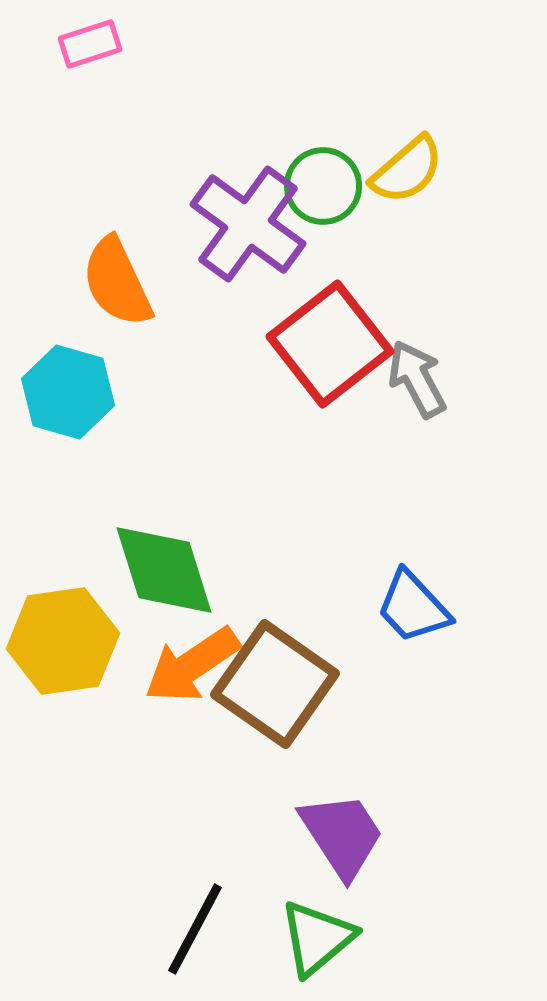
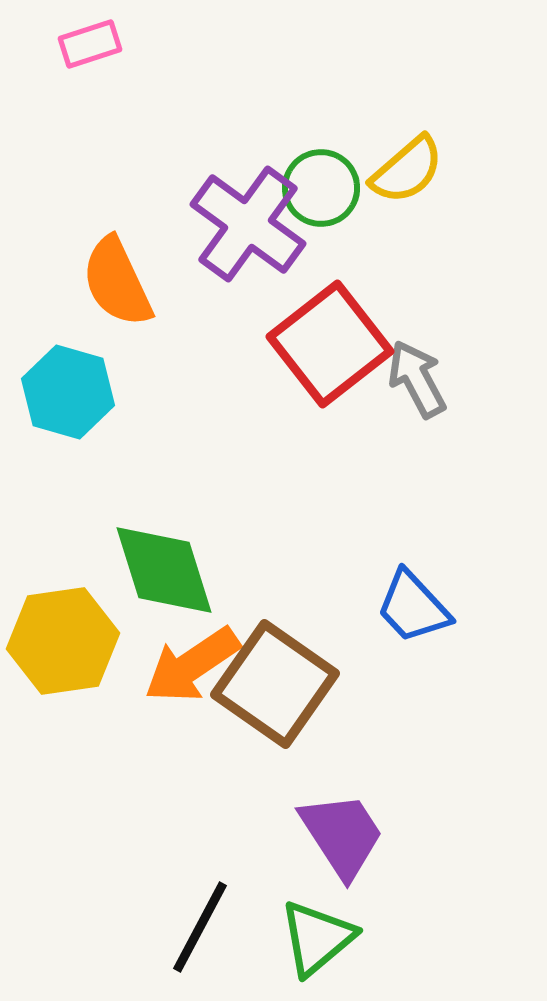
green circle: moved 2 px left, 2 px down
black line: moved 5 px right, 2 px up
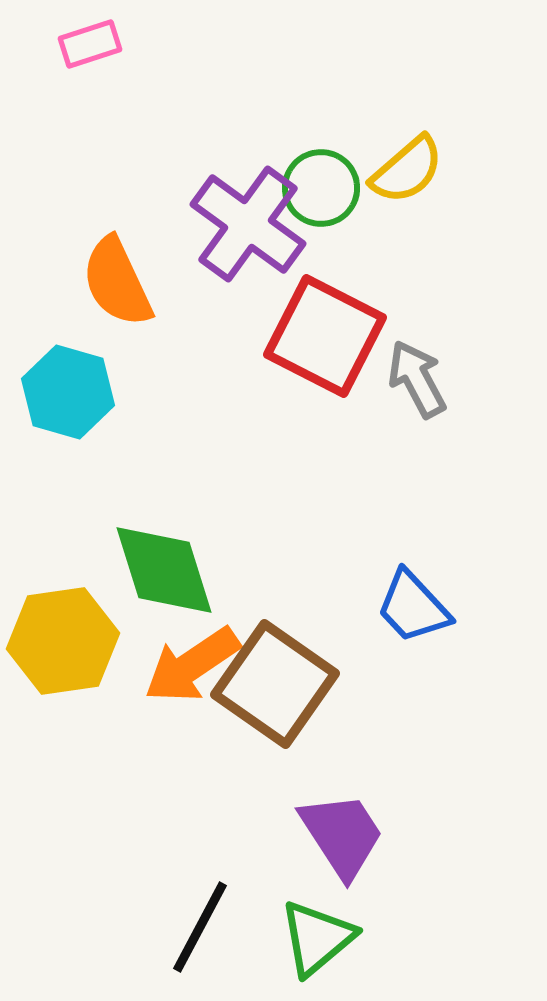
red square: moved 5 px left, 8 px up; rotated 25 degrees counterclockwise
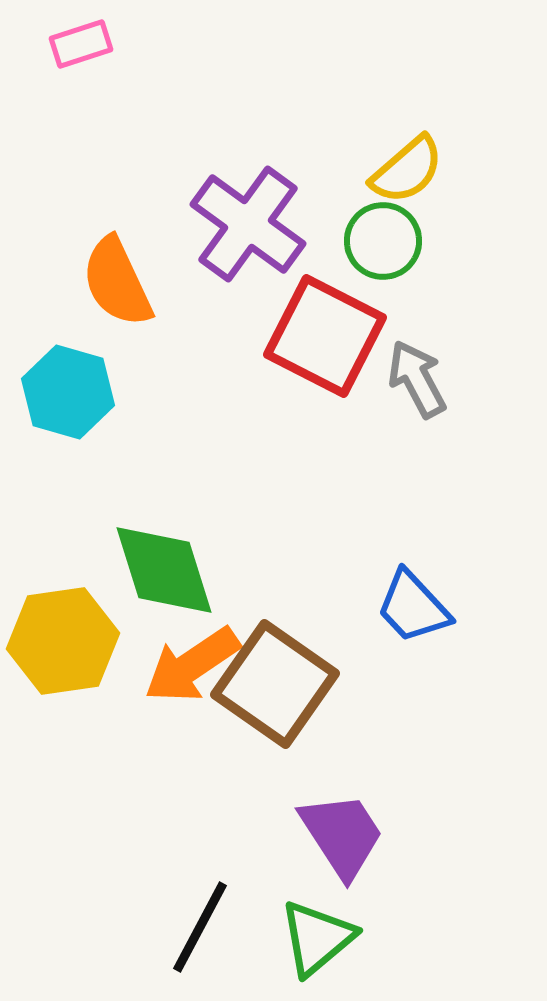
pink rectangle: moved 9 px left
green circle: moved 62 px right, 53 px down
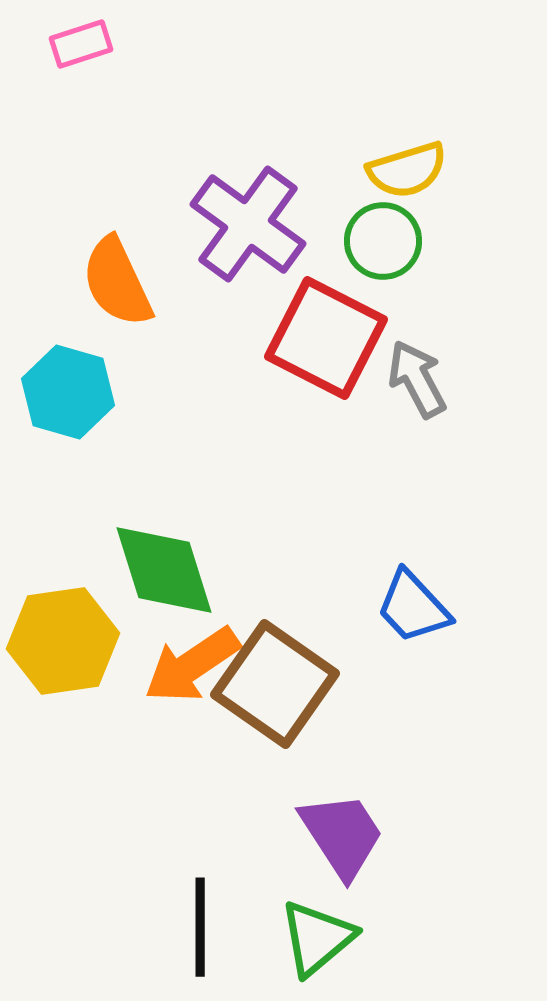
yellow semicircle: rotated 24 degrees clockwise
red square: moved 1 px right, 2 px down
black line: rotated 28 degrees counterclockwise
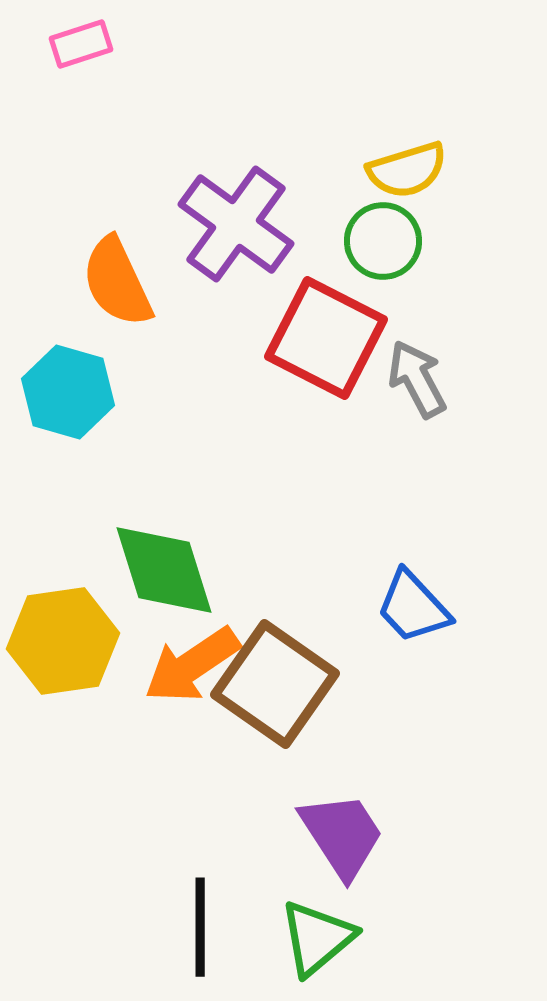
purple cross: moved 12 px left
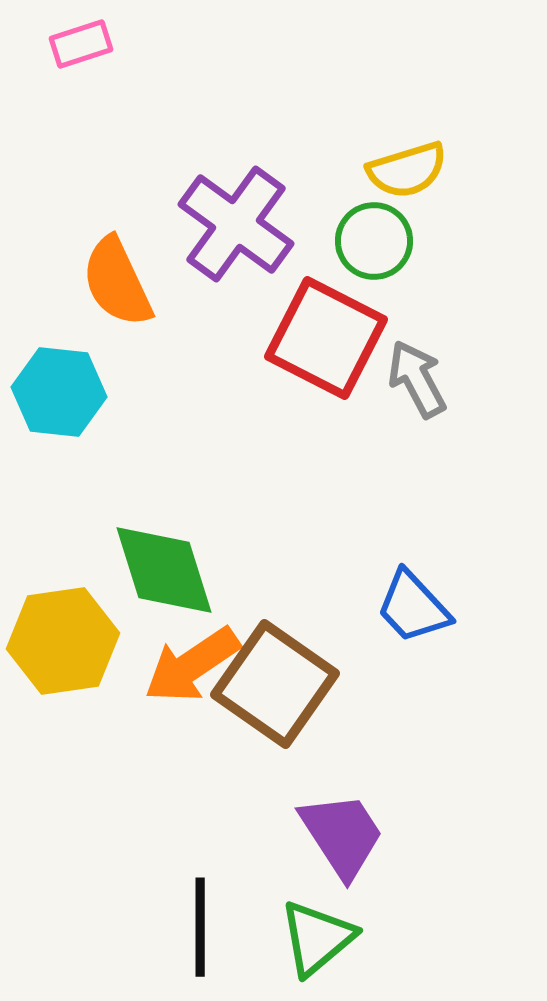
green circle: moved 9 px left
cyan hexagon: moved 9 px left; rotated 10 degrees counterclockwise
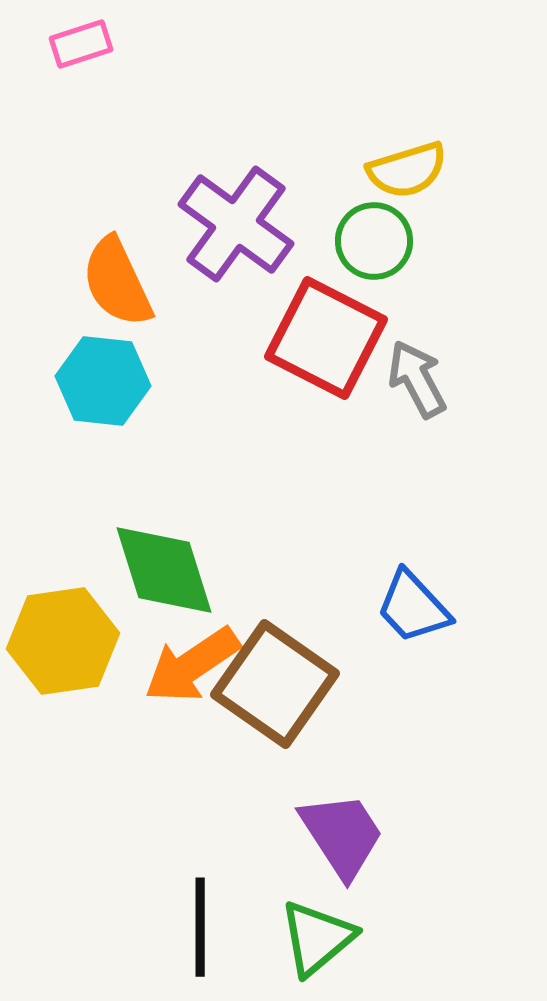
cyan hexagon: moved 44 px right, 11 px up
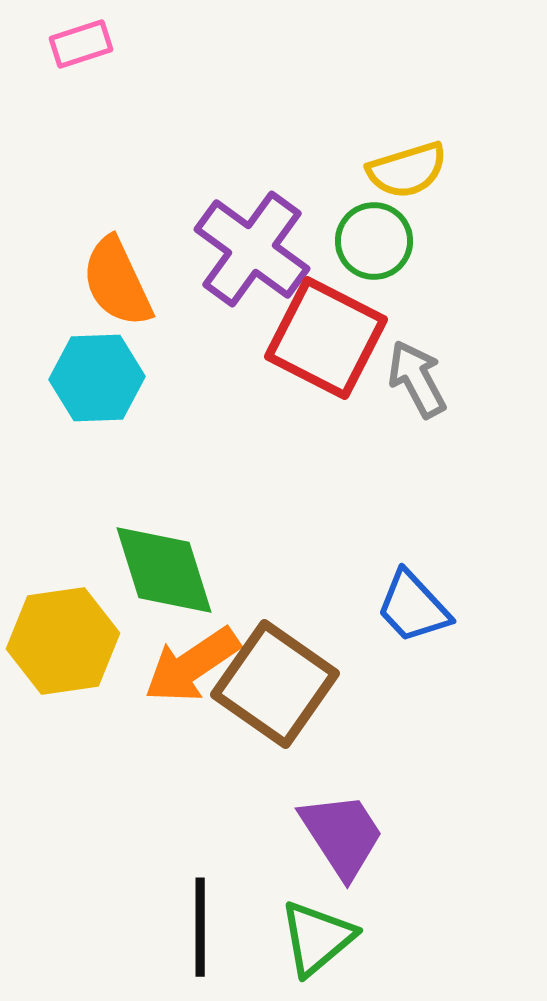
purple cross: moved 16 px right, 25 px down
cyan hexagon: moved 6 px left, 3 px up; rotated 8 degrees counterclockwise
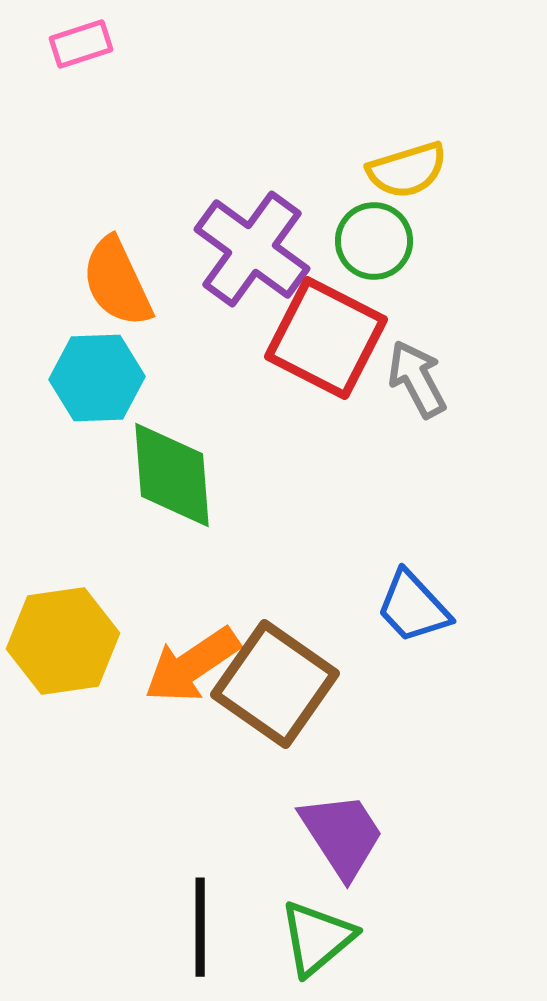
green diamond: moved 8 px right, 95 px up; rotated 13 degrees clockwise
